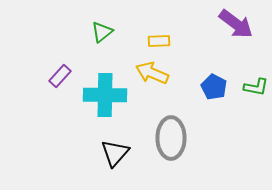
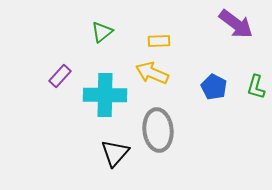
green L-shape: rotated 95 degrees clockwise
gray ellipse: moved 13 px left, 8 px up; rotated 6 degrees counterclockwise
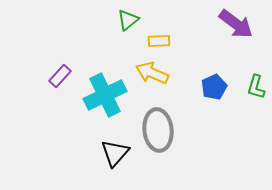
green triangle: moved 26 px right, 12 px up
blue pentagon: rotated 20 degrees clockwise
cyan cross: rotated 27 degrees counterclockwise
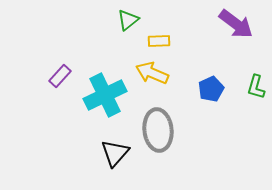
blue pentagon: moved 3 px left, 2 px down
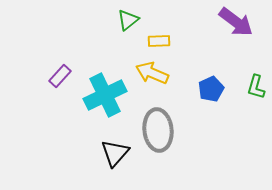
purple arrow: moved 2 px up
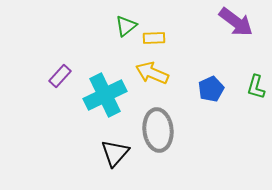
green triangle: moved 2 px left, 6 px down
yellow rectangle: moved 5 px left, 3 px up
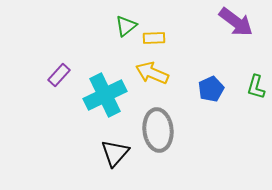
purple rectangle: moved 1 px left, 1 px up
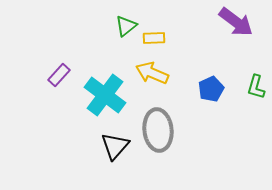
cyan cross: rotated 27 degrees counterclockwise
black triangle: moved 7 px up
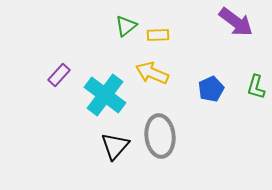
yellow rectangle: moved 4 px right, 3 px up
gray ellipse: moved 2 px right, 6 px down
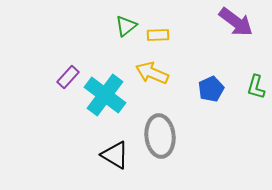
purple rectangle: moved 9 px right, 2 px down
black triangle: moved 9 px down; rotated 40 degrees counterclockwise
